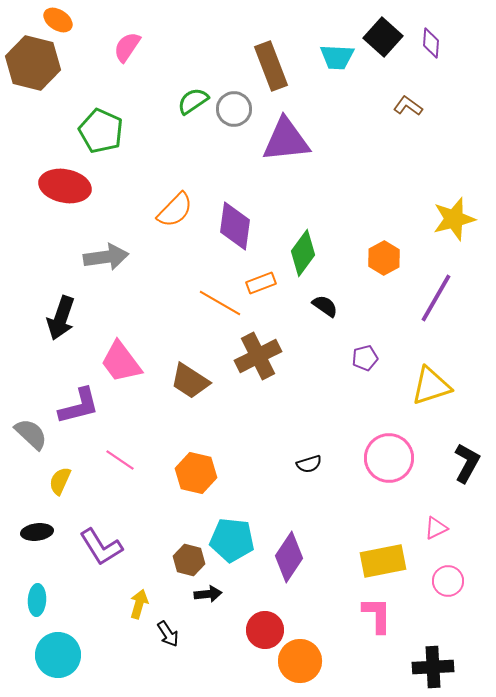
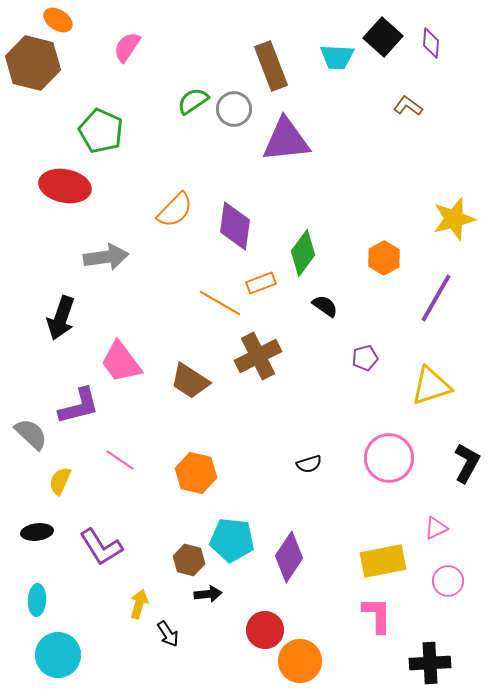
black cross at (433, 667): moved 3 px left, 4 px up
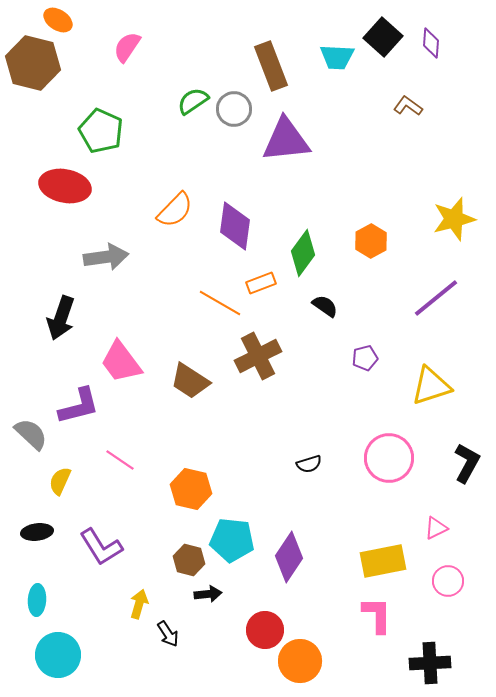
orange hexagon at (384, 258): moved 13 px left, 17 px up
purple line at (436, 298): rotated 21 degrees clockwise
orange hexagon at (196, 473): moved 5 px left, 16 px down
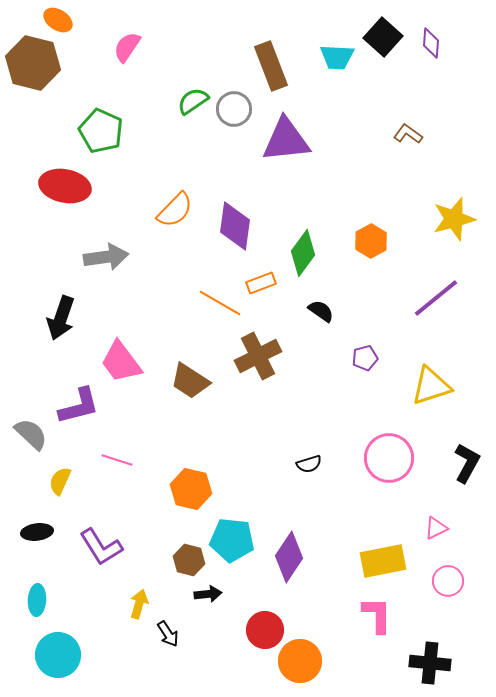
brown L-shape at (408, 106): moved 28 px down
black semicircle at (325, 306): moved 4 px left, 5 px down
pink line at (120, 460): moved 3 px left; rotated 16 degrees counterclockwise
black cross at (430, 663): rotated 9 degrees clockwise
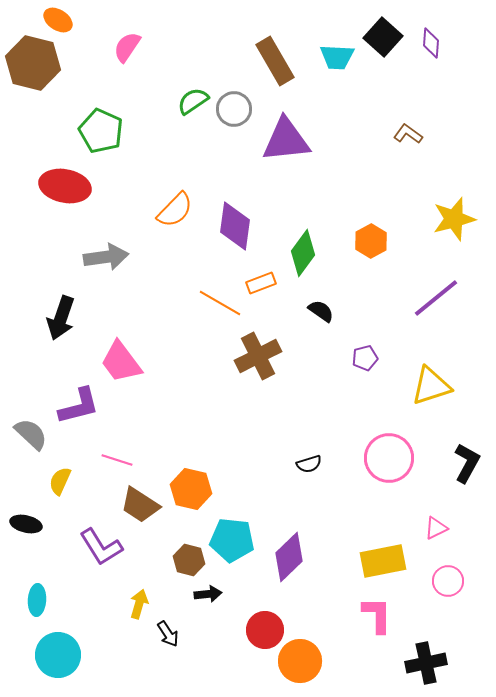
brown rectangle at (271, 66): moved 4 px right, 5 px up; rotated 9 degrees counterclockwise
brown trapezoid at (190, 381): moved 50 px left, 124 px down
black ellipse at (37, 532): moved 11 px left, 8 px up; rotated 20 degrees clockwise
purple diamond at (289, 557): rotated 12 degrees clockwise
black cross at (430, 663): moved 4 px left; rotated 18 degrees counterclockwise
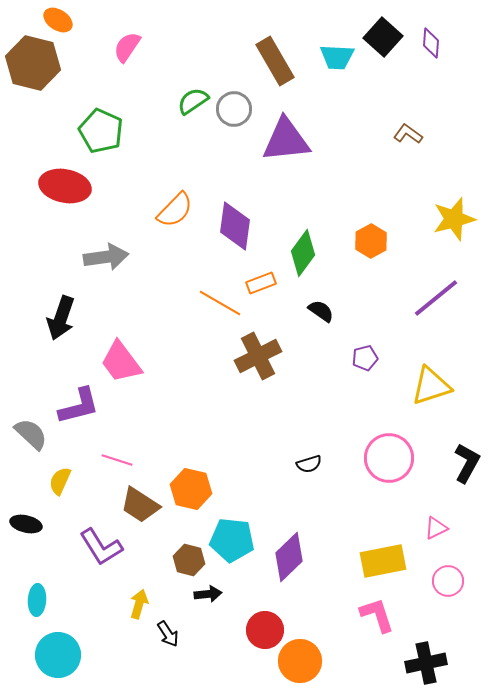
pink L-shape at (377, 615): rotated 18 degrees counterclockwise
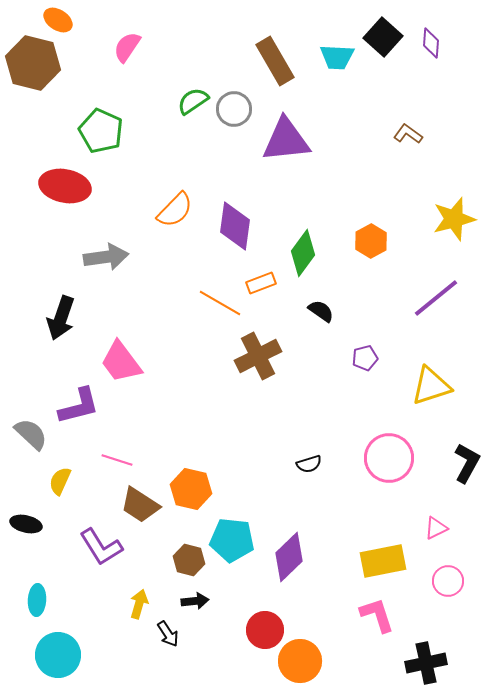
black arrow at (208, 594): moved 13 px left, 7 px down
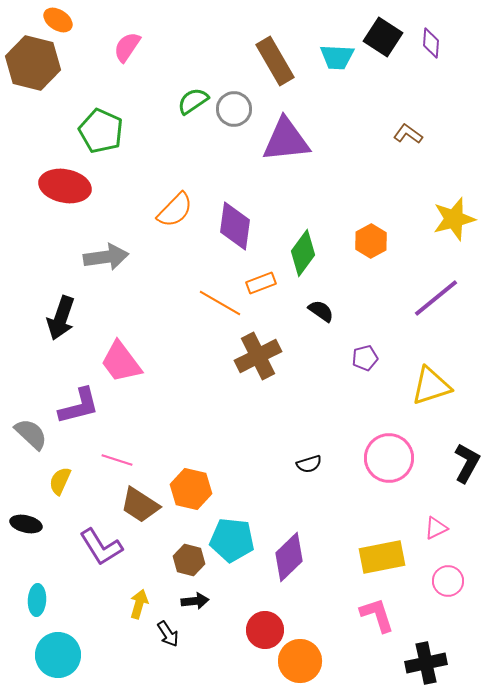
black square at (383, 37): rotated 9 degrees counterclockwise
yellow rectangle at (383, 561): moved 1 px left, 4 px up
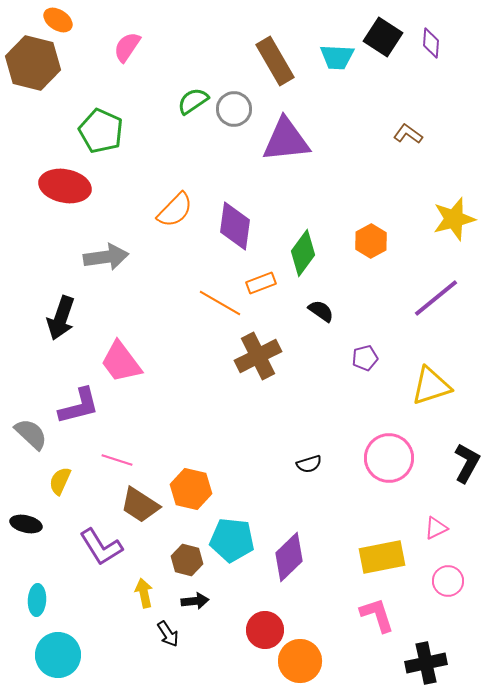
brown hexagon at (189, 560): moved 2 px left
yellow arrow at (139, 604): moved 5 px right, 11 px up; rotated 28 degrees counterclockwise
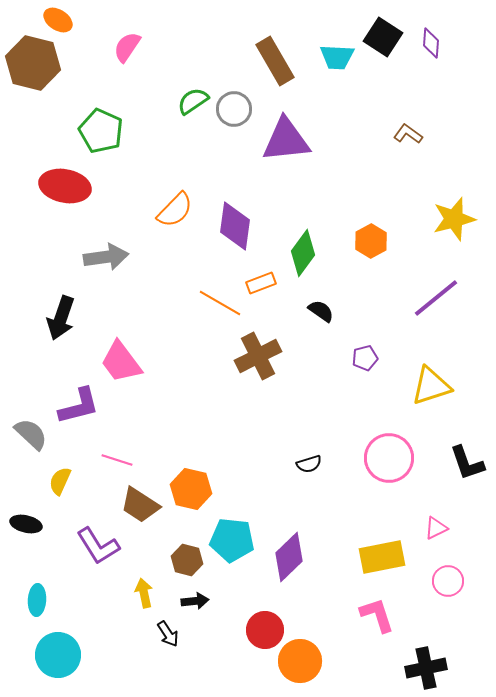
black L-shape at (467, 463): rotated 132 degrees clockwise
purple L-shape at (101, 547): moved 3 px left, 1 px up
black cross at (426, 663): moved 5 px down
